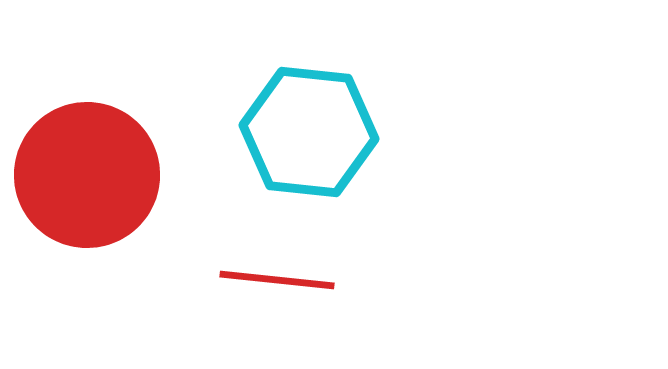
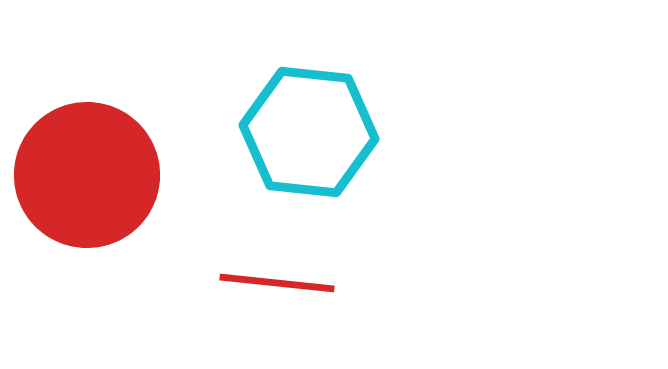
red line: moved 3 px down
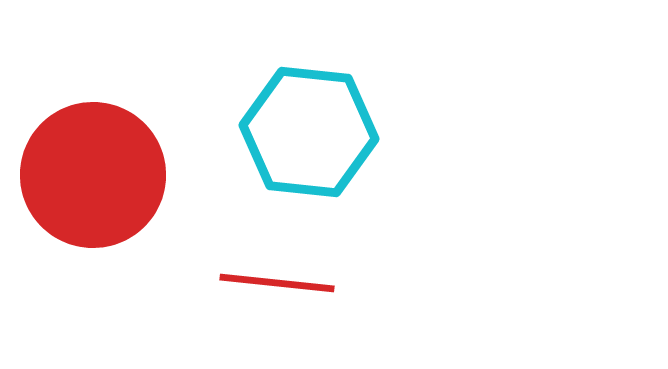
red circle: moved 6 px right
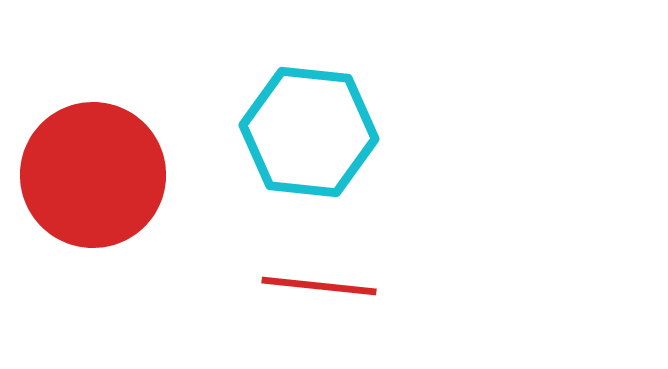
red line: moved 42 px right, 3 px down
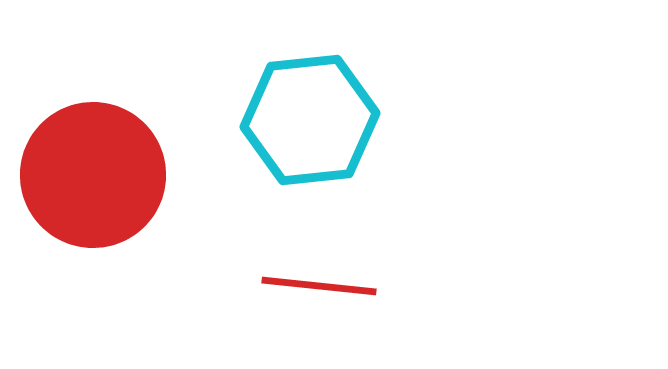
cyan hexagon: moved 1 px right, 12 px up; rotated 12 degrees counterclockwise
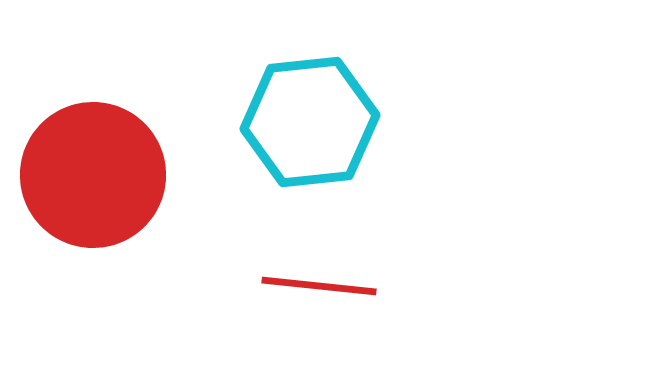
cyan hexagon: moved 2 px down
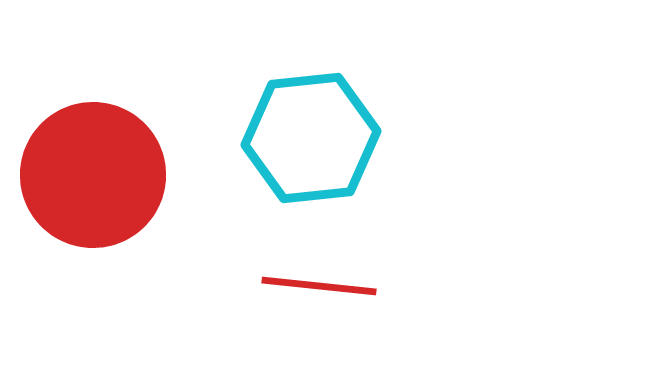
cyan hexagon: moved 1 px right, 16 px down
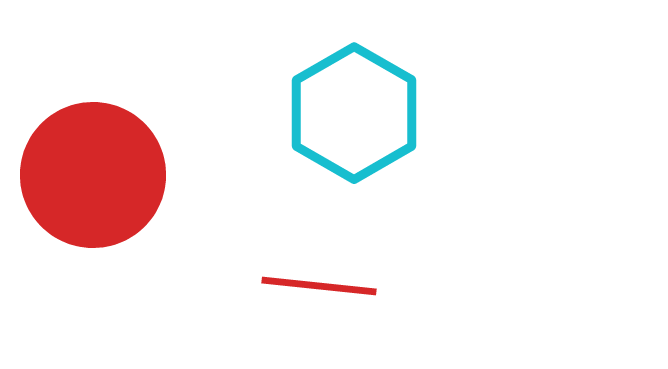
cyan hexagon: moved 43 px right, 25 px up; rotated 24 degrees counterclockwise
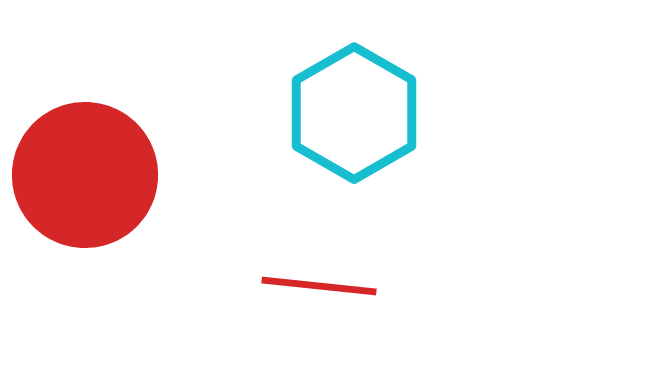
red circle: moved 8 px left
